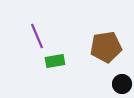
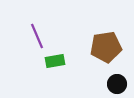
black circle: moved 5 px left
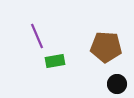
brown pentagon: rotated 12 degrees clockwise
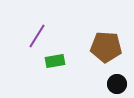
purple line: rotated 55 degrees clockwise
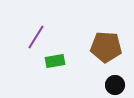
purple line: moved 1 px left, 1 px down
black circle: moved 2 px left, 1 px down
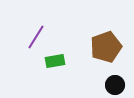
brown pentagon: rotated 24 degrees counterclockwise
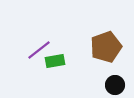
purple line: moved 3 px right, 13 px down; rotated 20 degrees clockwise
